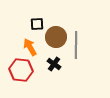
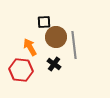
black square: moved 7 px right, 2 px up
gray line: moved 2 px left; rotated 8 degrees counterclockwise
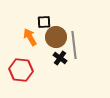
orange arrow: moved 10 px up
black cross: moved 6 px right, 6 px up
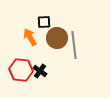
brown circle: moved 1 px right, 1 px down
black cross: moved 20 px left, 13 px down
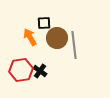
black square: moved 1 px down
red hexagon: rotated 15 degrees counterclockwise
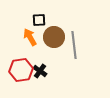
black square: moved 5 px left, 3 px up
brown circle: moved 3 px left, 1 px up
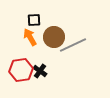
black square: moved 5 px left
gray line: moved 1 px left; rotated 72 degrees clockwise
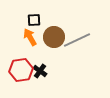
gray line: moved 4 px right, 5 px up
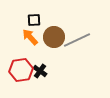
orange arrow: rotated 12 degrees counterclockwise
